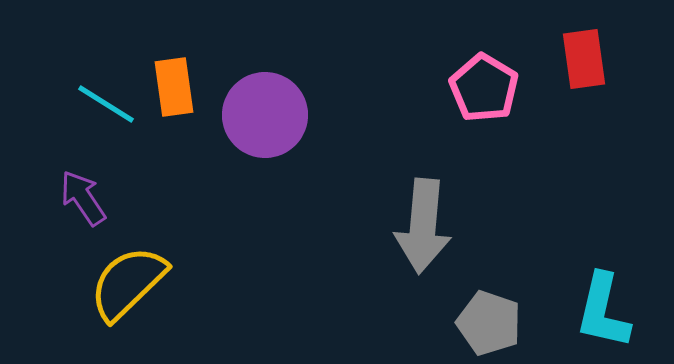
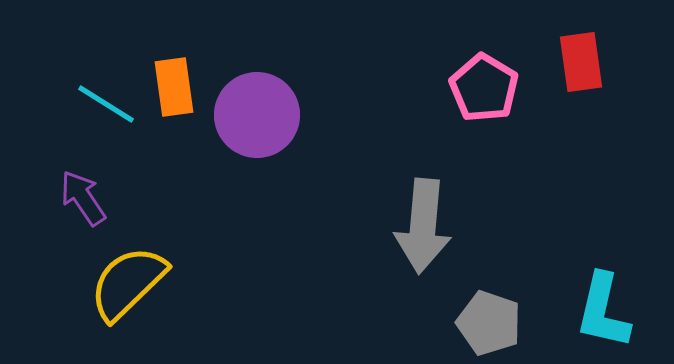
red rectangle: moved 3 px left, 3 px down
purple circle: moved 8 px left
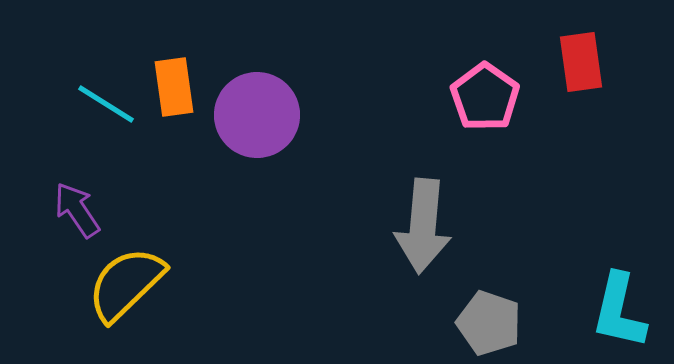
pink pentagon: moved 1 px right, 9 px down; rotated 4 degrees clockwise
purple arrow: moved 6 px left, 12 px down
yellow semicircle: moved 2 px left, 1 px down
cyan L-shape: moved 16 px right
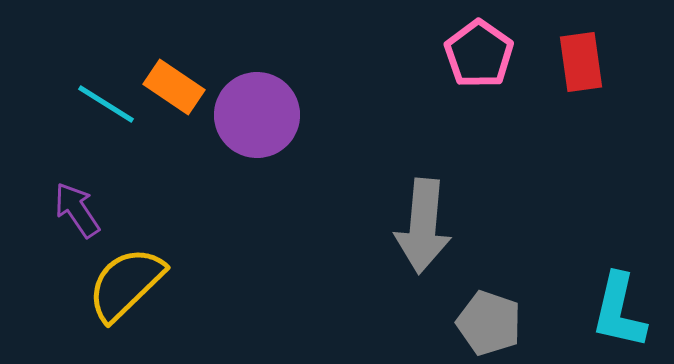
orange rectangle: rotated 48 degrees counterclockwise
pink pentagon: moved 6 px left, 43 px up
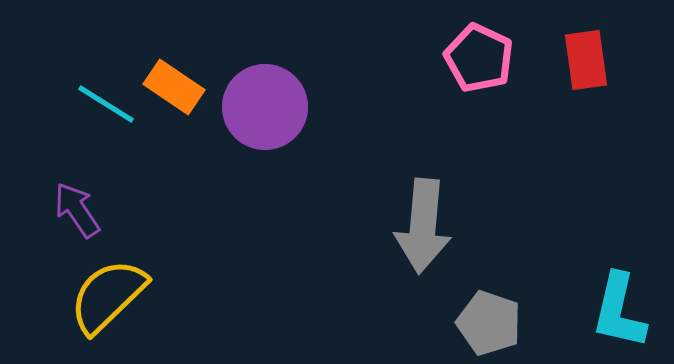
pink pentagon: moved 4 px down; rotated 10 degrees counterclockwise
red rectangle: moved 5 px right, 2 px up
purple circle: moved 8 px right, 8 px up
yellow semicircle: moved 18 px left, 12 px down
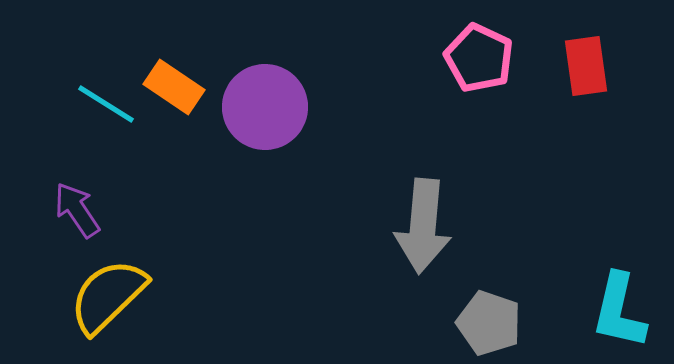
red rectangle: moved 6 px down
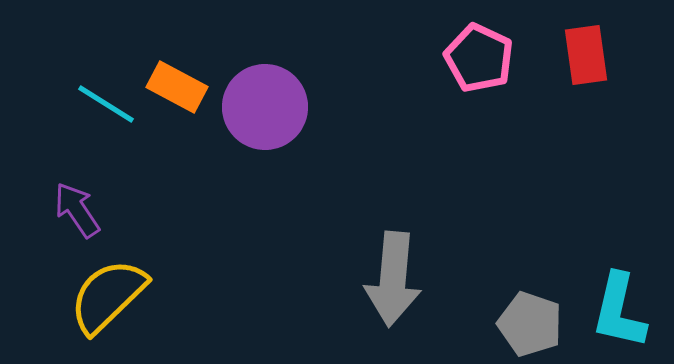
red rectangle: moved 11 px up
orange rectangle: moved 3 px right; rotated 6 degrees counterclockwise
gray arrow: moved 30 px left, 53 px down
gray pentagon: moved 41 px right, 1 px down
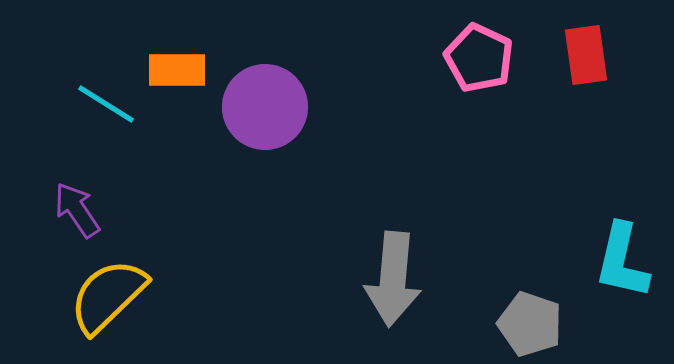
orange rectangle: moved 17 px up; rotated 28 degrees counterclockwise
cyan L-shape: moved 3 px right, 50 px up
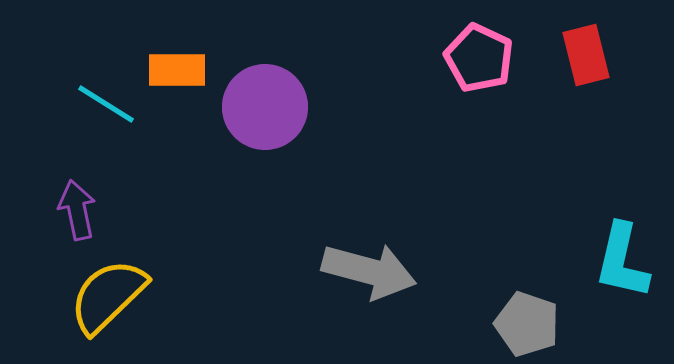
red rectangle: rotated 6 degrees counterclockwise
purple arrow: rotated 22 degrees clockwise
gray arrow: moved 24 px left, 8 px up; rotated 80 degrees counterclockwise
gray pentagon: moved 3 px left
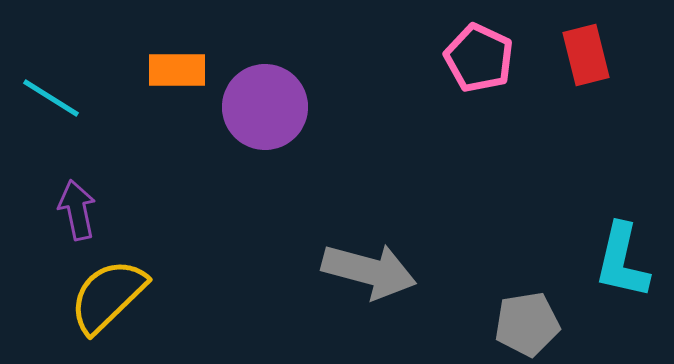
cyan line: moved 55 px left, 6 px up
gray pentagon: rotated 28 degrees counterclockwise
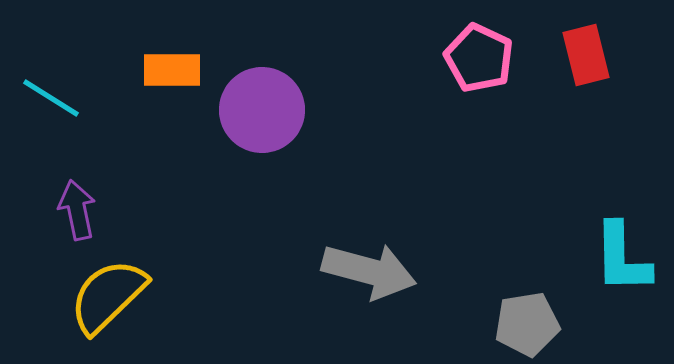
orange rectangle: moved 5 px left
purple circle: moved 3 px left, 3 px down
cyan L-shape: moved 3 px up; rotated 14 degrees counterclockwise
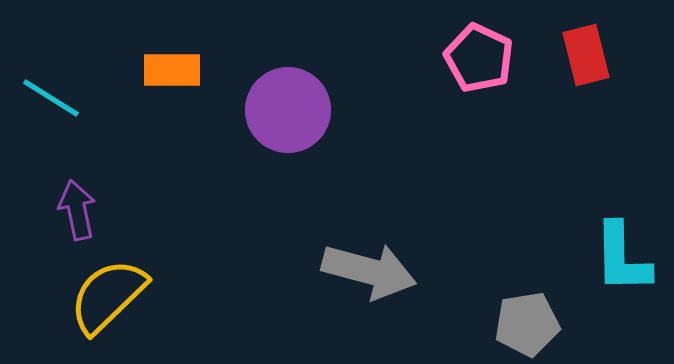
purple circle: moved 26 px right
